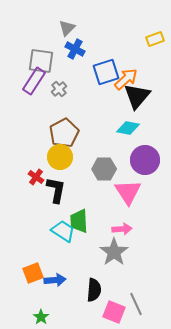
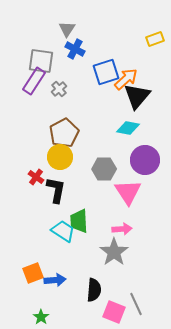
gray triangle: moved 1 px down; rotated 12 degrees counterclockwise
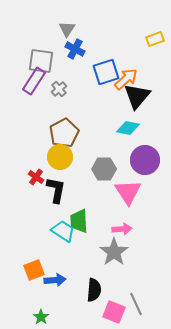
orange square: moved 1 px right, 3 px up
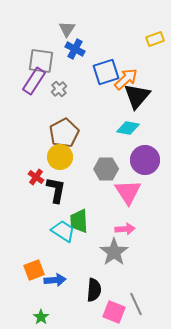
gray hexagon: moved 2 px right
pink arrow: moved 3 px right
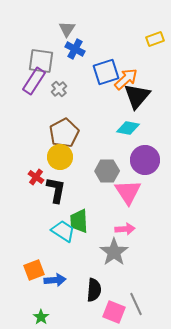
gray hexagon: moved 1 px right, 2 px down
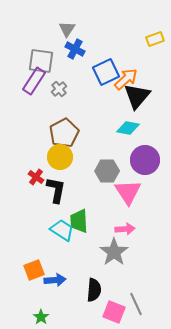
blue square: rotated 8 degrees counterclockwise
cyan trapezoid: moved 1 px left, 1 px up
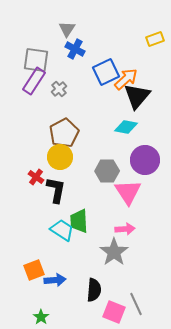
gray square: moved 5 px left, 1 px up
cyan diamond: moved 2 px left, 1 px up
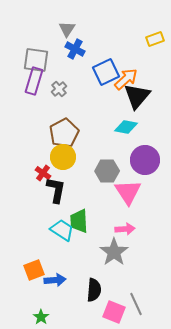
purple rectangle: rotated 16 degrees counterclockwise
yellow circle: moved 3 px right
red cross: moved 7 px right, 4 px up
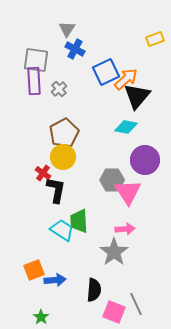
purple rectangle: rotated 20 degrees counterclockwise
gray hexagon: moved 5 px right, 9 px down
